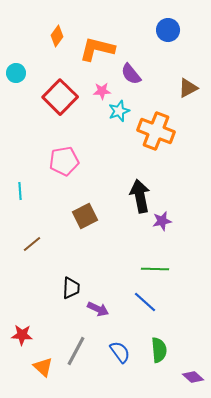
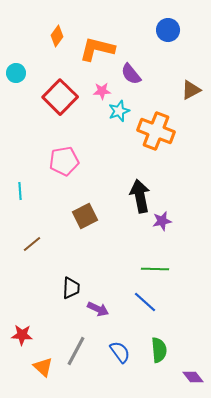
brown triangle: moved 3 px right, 2 px down
purple diamond: rotated 10 degrees clockwise
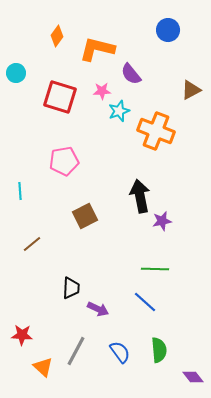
red square: rotated 28 degrees counterclockwise
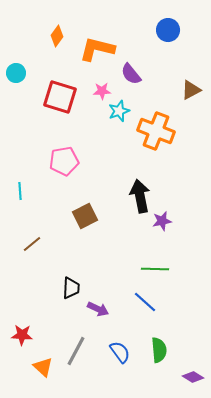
purple diamond: rotated 20 degrees counterclockwise
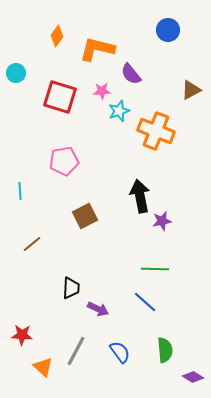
green semicircle: moved 6 px right
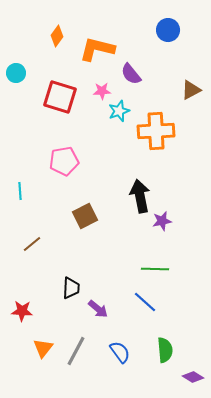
orange cross: rotated 24 degrees counterclockwise
purple arrow: rotated 15 degrees clockwise
red star: moved 24 px up
orange triangle: moved 19 px up; rotated 25 degrees clockwise
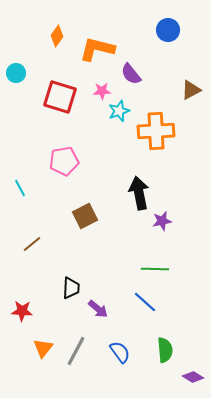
cyan line: moved 3 px up; rotated 24 degrees counterclockwise
black arrow: moved 1 px left, 3 px up
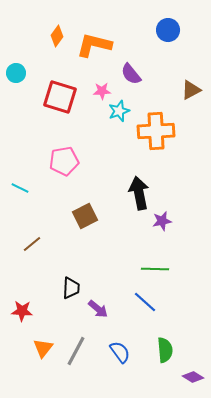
orange L-shape: moved 3 px left, 4 px up
cyan line: rotated 36 degrees counterclockwise
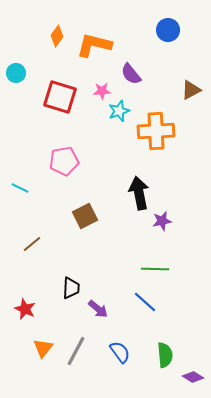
red star: moved 3 px right, 2 px up; rotated 20 degrees clockwise
green semicircle: moved 5 px down
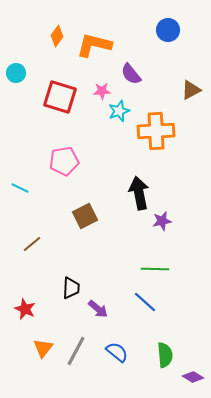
blue semicircle: moved 3 px left; rotated 15 degrees counterclockwise
